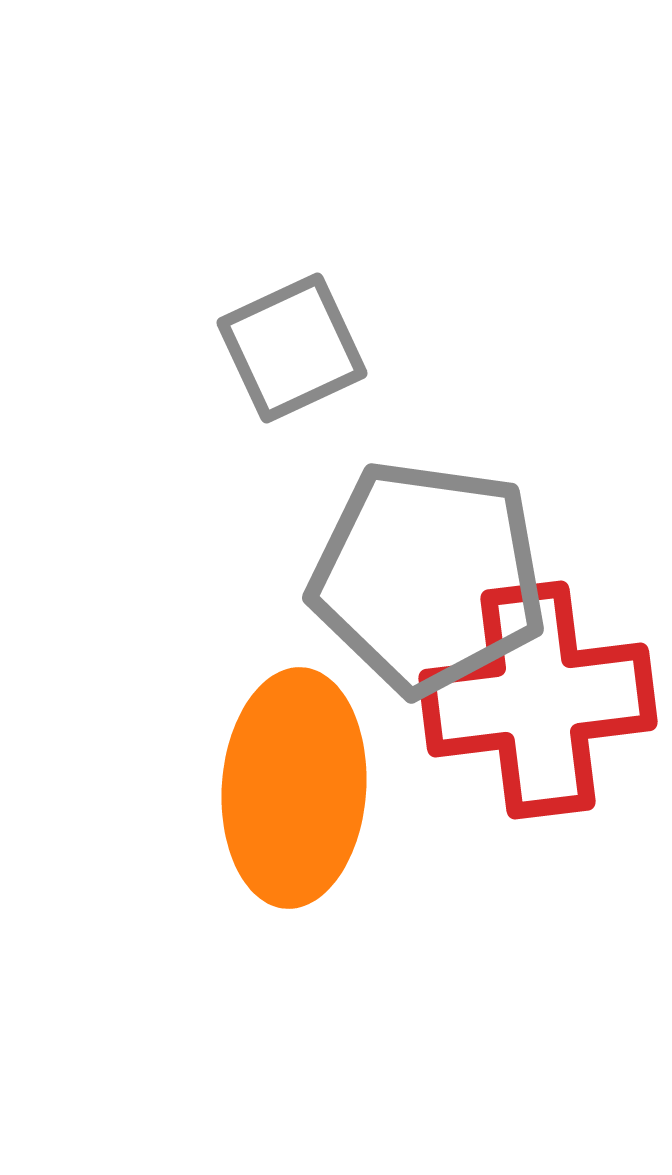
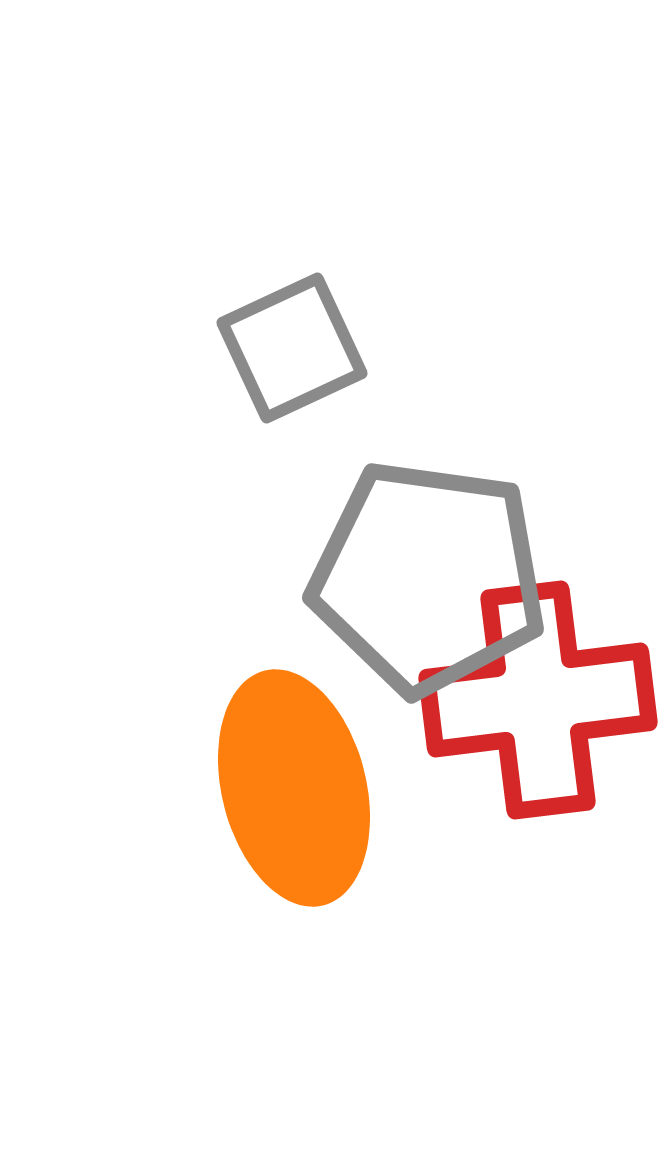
orange ellipse: rotated 18 degrees counterclockwise
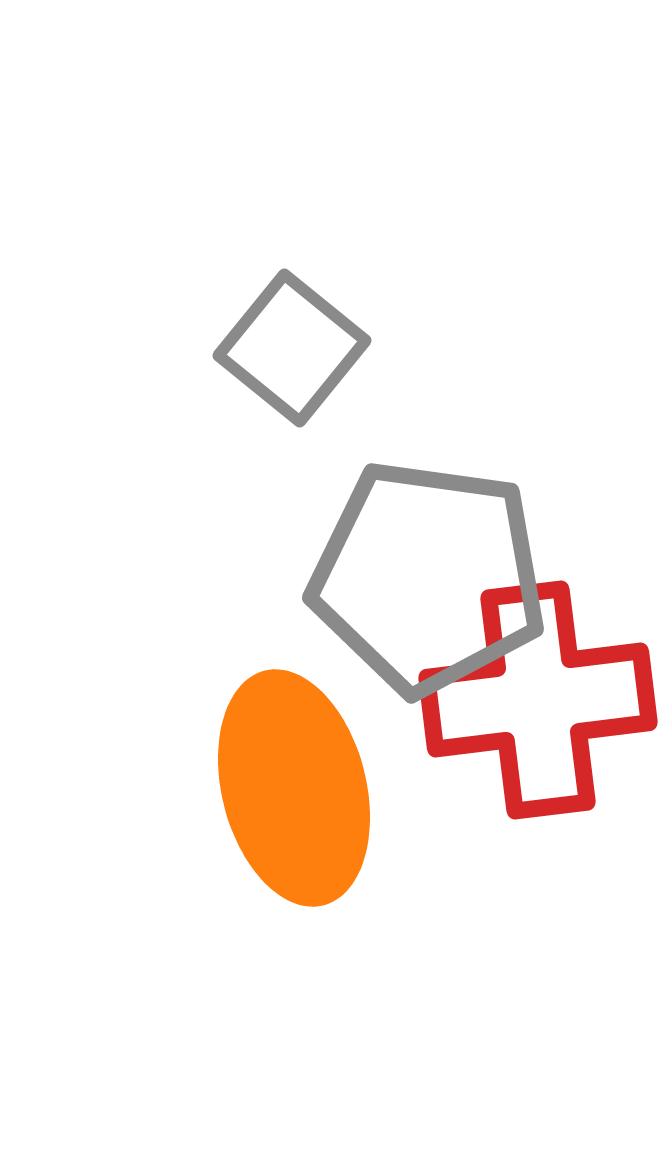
gray square: rotated 26 degrees counterclockwise
